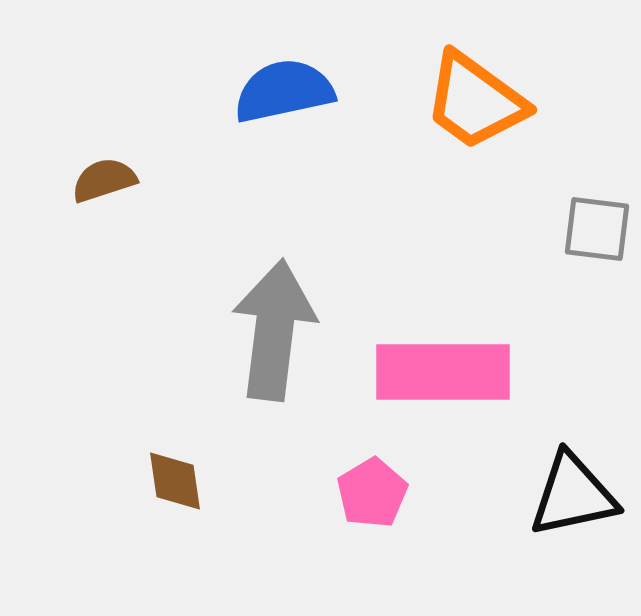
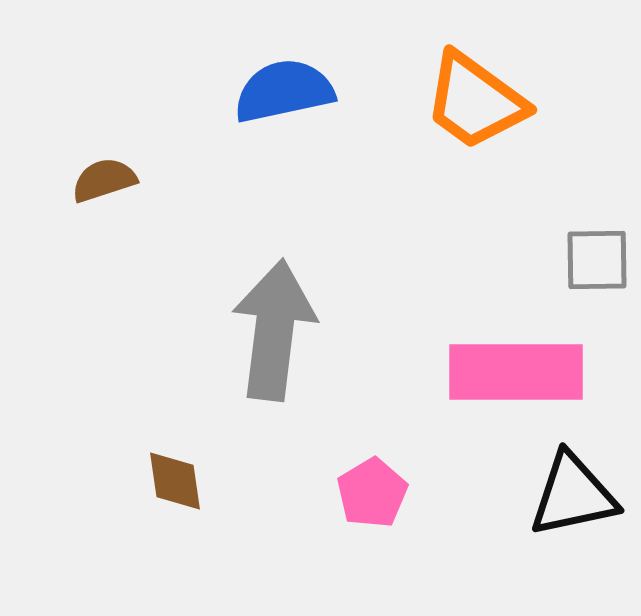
gray square: moved 31 px down; rotated 8 degrees counterclockwise
pink rectangle: moved 73 px right
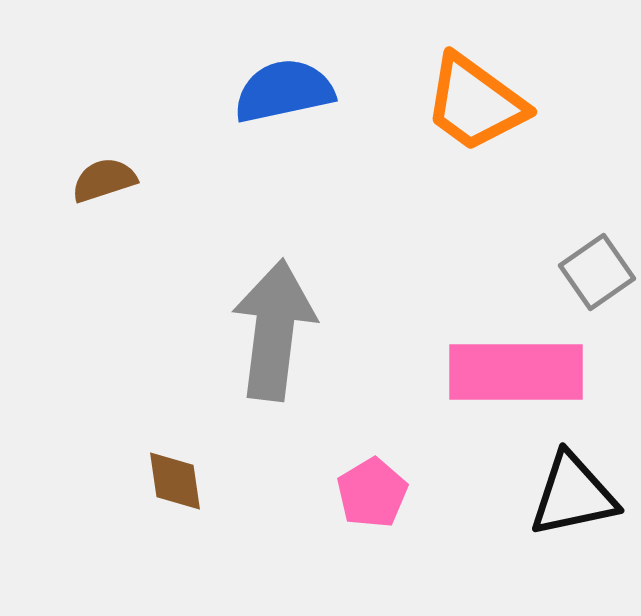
orange trapezoid: moved 2 px down
gray square: moved 12 px down; rotated 34 degrees counterclockwise
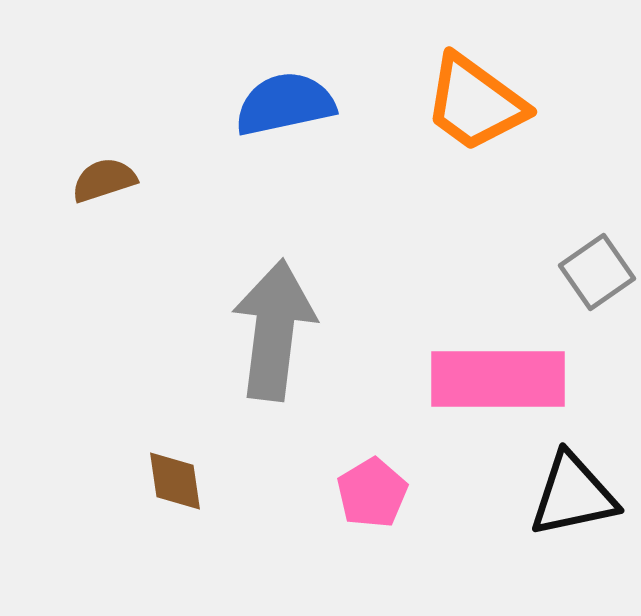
blue semicircle: moved 1 px right, 13 px down
pink rectangle: moved 18 px left, 7 px down
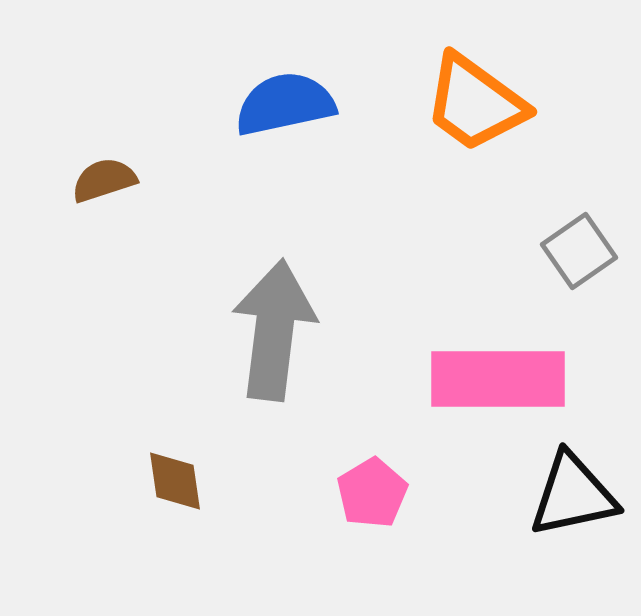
gray square: moved 18 px left, 21 px up
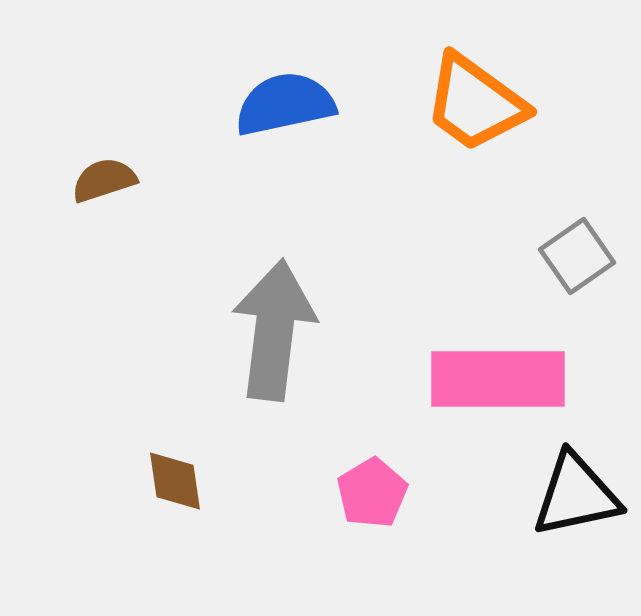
gray square: moved 2 px left, 5 px down
black triangle: moved 3 px right
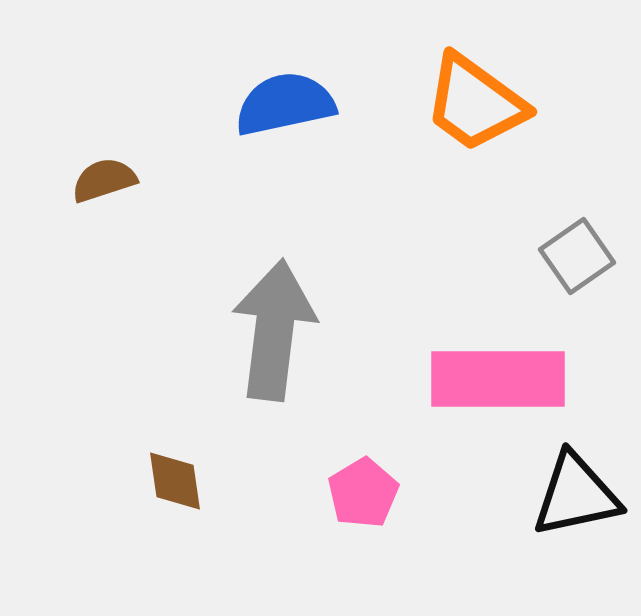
pink pentagon: moved 9 px left
